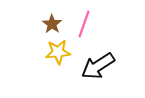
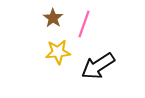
brown star: moved 1 px right, 6 px up
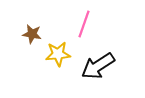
brown star: moved 21 px left, 16 px down; rotated 24 degrees counterclockwise
yellow star: moved 2 px down
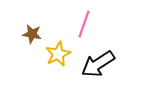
yellow star: rotated 20 degrees counterclockwise
black arrow: moved 2 px up
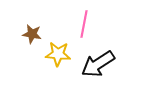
pink line: rotated 8 degrees counterclockwise
yellow star: rotated 30 degrees clockwise
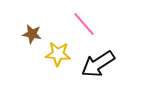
pink line: rotated 52 degrees counterclockwise
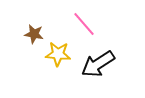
brown star: moved 2 px right
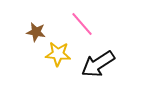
pink line: moved 2 px left
brown star: moved 2 px right, 2 px up
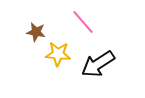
pink line: moved 1 px right, 2 px up
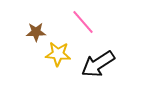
brown star: rotated 12 degrees counterclockwise
